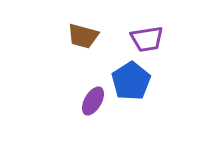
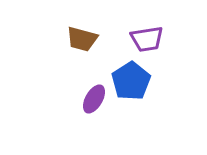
brown trapezoid: moved 1 px left, 3 px down
purple ellipse: moved 1 px right, 2 px up
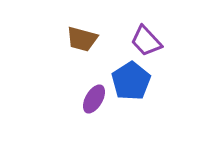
purple trapezoid: moved 1 px left, 2 px down; rotated 56 degrees clockwise
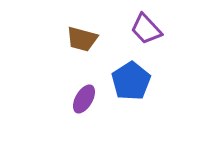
purple trapezoid: moved 12 px up
purple ellipse: moved 10 px left
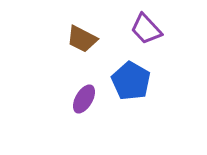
brown trapezoid: rotated 12 degrees clockwise
blue pentagon: rotated 9 degrees counterclockwise
